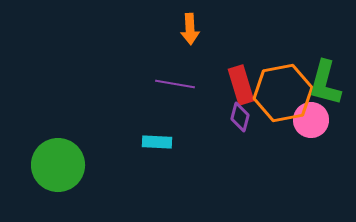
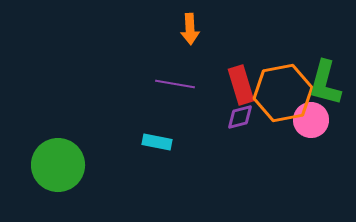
purple diamond: rotated 60 degrees clockwise
cyan rectangle: rotated 8 degrees clockwise
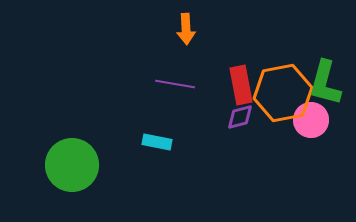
orange arrow: moved 4 px left
red rectangle: rotated 6 degrees clockwise
green circle: moved 14 px right
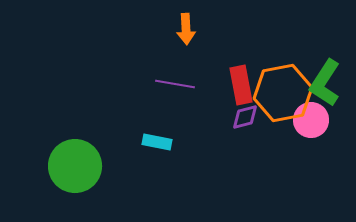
green L-shape: rotated 18 degrees clockwise
purple diamond: moved 5 px right
green circle: moved 3 px right, 1 px down
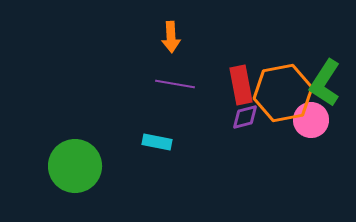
orange arrow: moved 15 px left, 8 px down
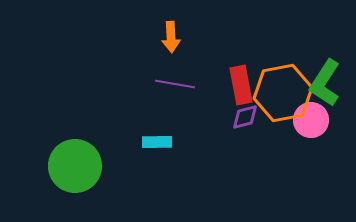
cyan rectangle: rotated 12 degrees counterclockwise
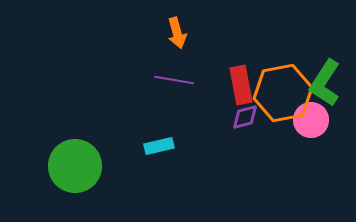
orange arrow: moved 6 px right, 4 px up; rotated 12 degrees counterclockwise
purple line: moved 1 px left, 4 px up
cyan rectangle: moved 2 px right, 4 px down; rotated 12 degrees counterclockwise
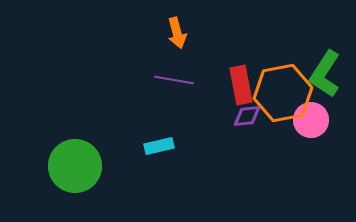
green L-shape: moved 9 px up
purple diamond: moved 2 px right, 1 px up; rotated 8 degrees clockwise
